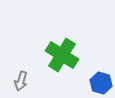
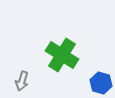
gray arrow: moved 1 px right
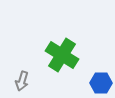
blue hexagon: rotated 15 degrees counterclockwise
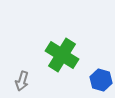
blue hexagon: moved 3 px up; rotated 15 degrees clockwise
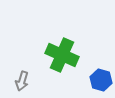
green cross: rotated 8 degrees counterclockwise
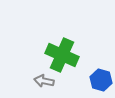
gray arrow: moved 22 px right; rotated 84 degrees clockwise
